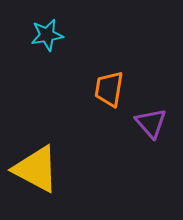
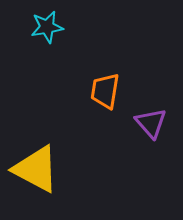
cyan star: moved 8 px up
orange trapezoid: moved 4 px left, 2 px down
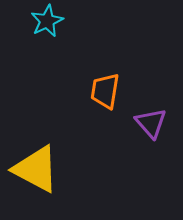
cyan star: moved 6 px up; rotated 16 degrees counterclockwise
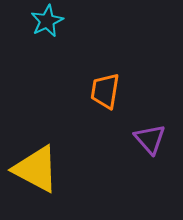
purple triangle: moved 1 px left, 16 px down
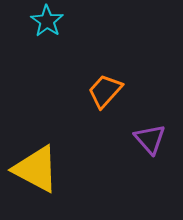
cyan star: rotated 12 degrees counterclockwise
orange trapezoid: rotated 33 degrees clockwise
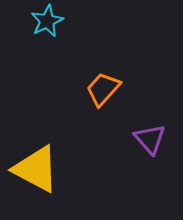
cyan star: rotated 12 degrees clockwise
orange trapezoid: moved 2 px left, 2 px up
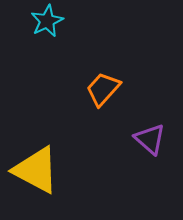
purple triangle: rotated 8 degrees counterclockwise
yellow triangle: moved 1 px down
